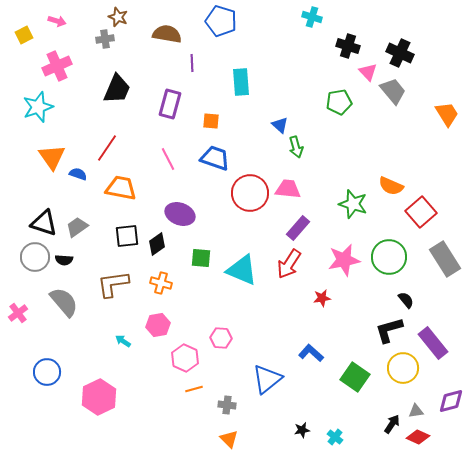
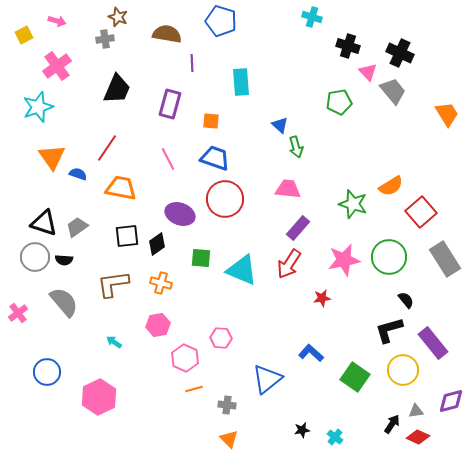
pink cross at (57, 66): rotated 12 degrees counterclockwise
orange semicircle at (391, 186): rotated 55 degrees counterclockwise
red circle at (250, 193): moved 25 px left, 6 px down
cyan arrow at (123, 341): moved 9 px left, 1 px down
yellow circle at (403, 368): moved 2 px down
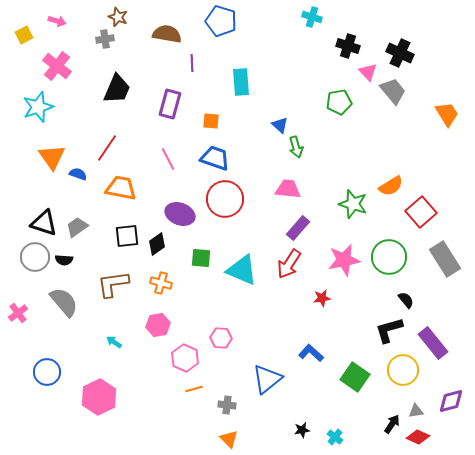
pink cross at (57, 66): rotated 16 degrees counterclockwise
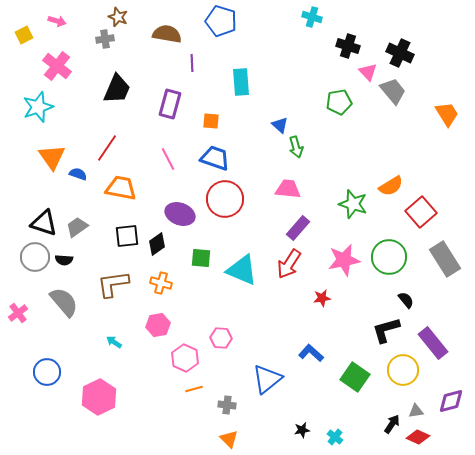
black L-shape at (389, 330): moved 3 px left
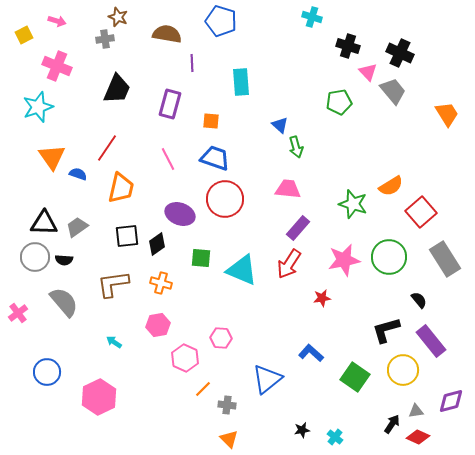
pink cross at (57, 66): rotated 16 degrees counterclockwise
orange trapezoid at (121, 188): rotated 92 degrees clockwise
black triangle at (44, 223): rotated 16 degrees counterclockwise
black semicircle at (406, 300): moved 13 px right
purple rectangle at (433, 343): moved 2 px left, 2 px up
orange line at (194, 389): moved 9 px right; rotated 30 degrees counterclockwise
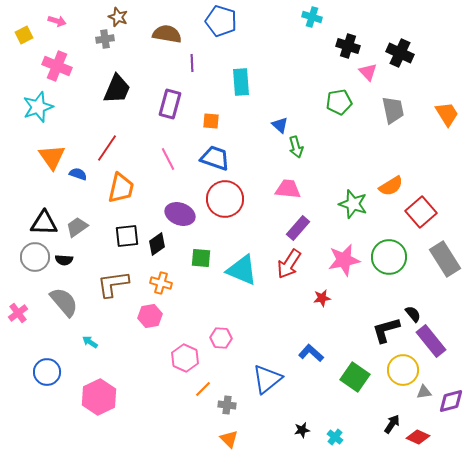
gray trapezoid at (393, 91): moved 19 px down; rotated 28 degrees clockwise
black semicircle at (419, 300): moved 6 px left, 14 px down
pink hexagon at (158, 325): moved 8 px left, 9 px up
cyan arrow at (114, 342): moved 24 px left
gray triangle at (416, 411): moved 8 px right, 19 px up
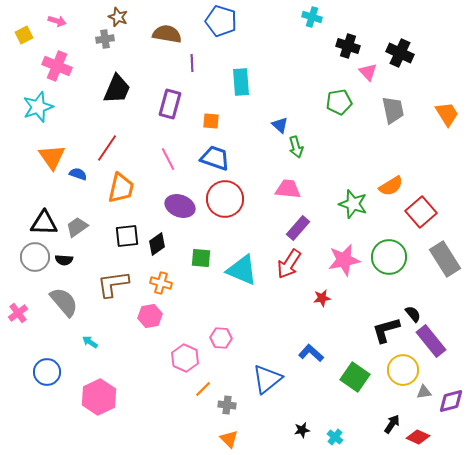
purple ellipse at (180, 214): moved 8 px up
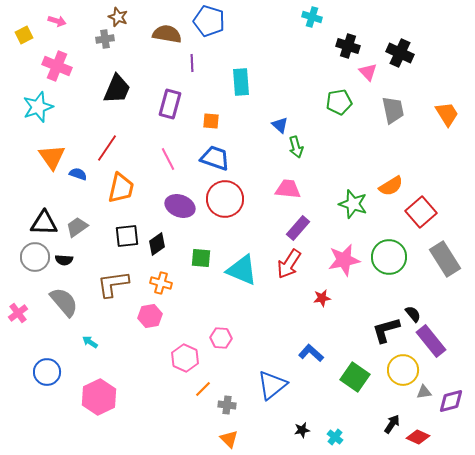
blue pentagon at (221, 21): moved 12 px left
blue triangle at (267, 379): moved 5 px right, 6 px down
